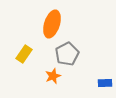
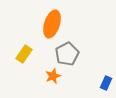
blue rectangle: moved 1 px right; rotated 64 degrees counterclockwise
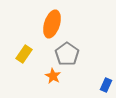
gray pentagon: rotated 10 degrees counterclockwise
orange star: rotated 21 degrees counterclockwise
blue rectangle: moved 2 px down
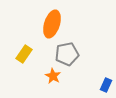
gray pentagon: rotated 25 degrees clockwise
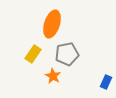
yellow rectangle: moved 9 px right
blue rectangle: moved 3 px up
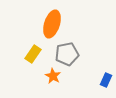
blue rectangle: moved 2 px up
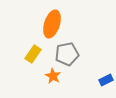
blue rectangle: rotated 40 degrees clockwise
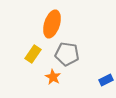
gray pentagon: rotated 20 degrees clockwise
orange star: moved 1 px down
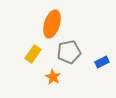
gray pentagon: moved 2 px right, 2 px up; rotated 20 degrees counterclockwise
blue rectangle: moved 4 px left, 18 px up
